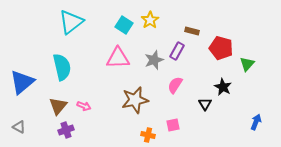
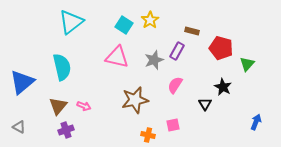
pink triangle: moved 1 px left, 1 px up; rotated 15 degrees clockwise
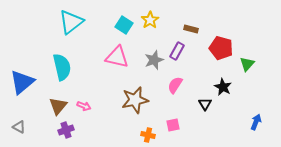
brown rectangle: moved 1 px left, 2 px up
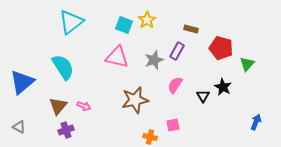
yellow star: moved 3 px left
cyan square: rotated 12 degrees counterclockwise
cyan semicircle: moved 1 px right; rotated 20 degrees counterclockwise
black triangle: moved 2 px left, 8 px up
orange cross: moved 2 px right, 2 px down
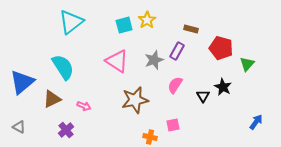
cyan square: rotated 36 degrees counterclockwise
pink triangle: moved 4 px down; rotated 20 degrees clockwise
brown triangle: moved 6 px left, 7 px up; rotated 24 degrees clockwise
blue arrow: rotated 14 degrees clockwise
purple cross: rotated 21 degrees counterclockwise
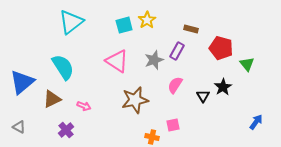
green triangle: rotated 21 degrees counterclockwise
black star: rotated 12 degrees clockwise
orange cross: moved 2 px right
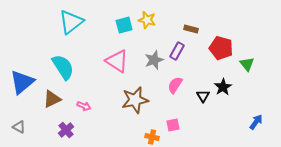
yellow star: rotated 24 degrees counterclockwise
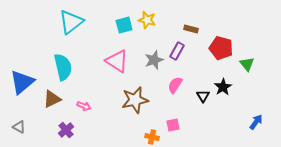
cyan semicircle: rotated 20 degrees clockwise
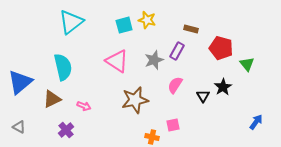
blue triangle: moved 2 px left
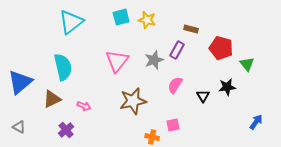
cyan square: moved 3 px left, 8 px up
purple rectangle: moved 1 px up
pink triangle: rotated 35 degrees clockwise
black star: moved 4 px right; rotated 24 degrees clockwise
brown star: moved 2 px left, 1 px down
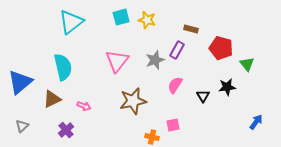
gray star: moved 1 px right
gray triangle: moved 3 px right, 1 px up; rotated 48 degrees clockwise
